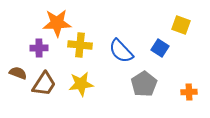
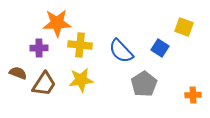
yellow square: moved 3 px right, 2 px down
yellow star: moved 4 px up
orange cross: moved 4 px right, 3 px down
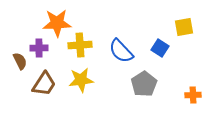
yellow square: rotated 30 degrees counterclockwise
yellow cross: rotated 10 degrees counterclockwise
brown semicircle: moved 2 px right, 12 px up; rotated 42 degrees clockwise
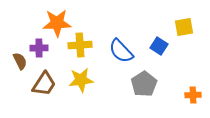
blue square: moved 1 px left, 2 px up
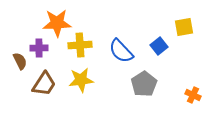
blue square: rotated 18 degrees clockwise
orange cross: rotated 28 degrees clockwise
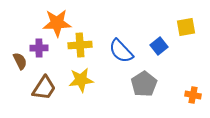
yellow square: moved 2 px right
brown trapezoid: moved 4 px down
orange cross: rotated 14 degrees counterclockwise
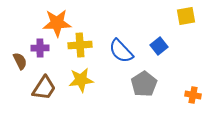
yellow square: moved 11 px up
purple cross: moved 1 px right
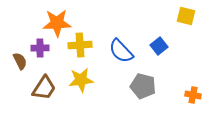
yellow square: rotated 24 degrees clockwise
gray pentagon: moved 1 px left, 2 px down; rotated 25 degrees counterclockwise
